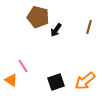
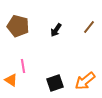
brown pentagon: moved 20 px left, 9 px down
brown line: rotated 24 degrees clockwise
pink line: rotated 24 degrees clockwise
black square: moved 1 px left, 1 px down
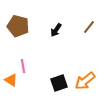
black square: moved 4 px right
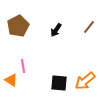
brown pentagon: rotated 30 degrees clockwise
black square: rotated 24 degrees clockwise
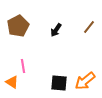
orange triangle: moved 1 px right, 2 px down
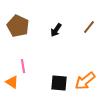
brown pentagon: rotated 20 degrees counterclockwise
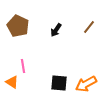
orange arrow: moved 1 px right, 3 px down; rotated 10 degrees clockwise
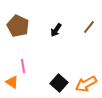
black square: rotated 36 degrees clockwise
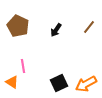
black square: rotated 24 degrees clockwise
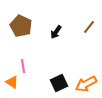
brown pentagon: moved 3 px right
black arrow: moved 2 px down
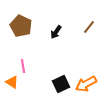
black square: moved 2 px right, 1 px down
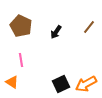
pink line: moved 2 px left, 6 px up
